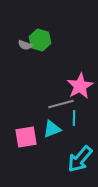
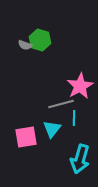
cyan triangle: rotated 30 degrees counterclockwise
cyan arrow: rotated 24 degrees counterclockwise
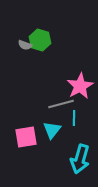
cyan triangle: moved 1 px down
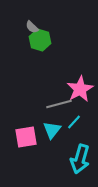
gray semicircle: moved 7 px right, 18 px up; rotated 24 degrees clockwise
pink star: moved 3 px down
gray line: moved 2 px left
cyan line: moved 4 px down; rotated 42 degrees clockwise
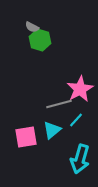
gray semicircle: rotated 16 degrees counterclockwise
cyan line: moved 2 px right, 2 px up
cyan triangle: rotated 12 degrees clockwise
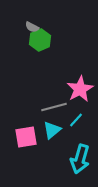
green hexagon: rotated 20 degrees clockwise
gray line: moved 5 px left, 3 px down
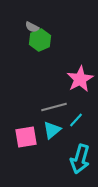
pink star: moved 10 px up
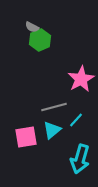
pink star: moved 1 px right
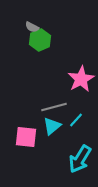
cyan triangle: moved 4 px up
pink square: rotated 15 degrees clockwise
cyan arrow: rotated 16 degrees clockwise
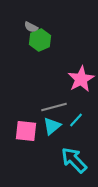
gray semicircle: moved 1 px left
pink square: moved 6 px up
cyan arrow: moved 6 px left, 1 px down; rotated 104 degrees clockwise
